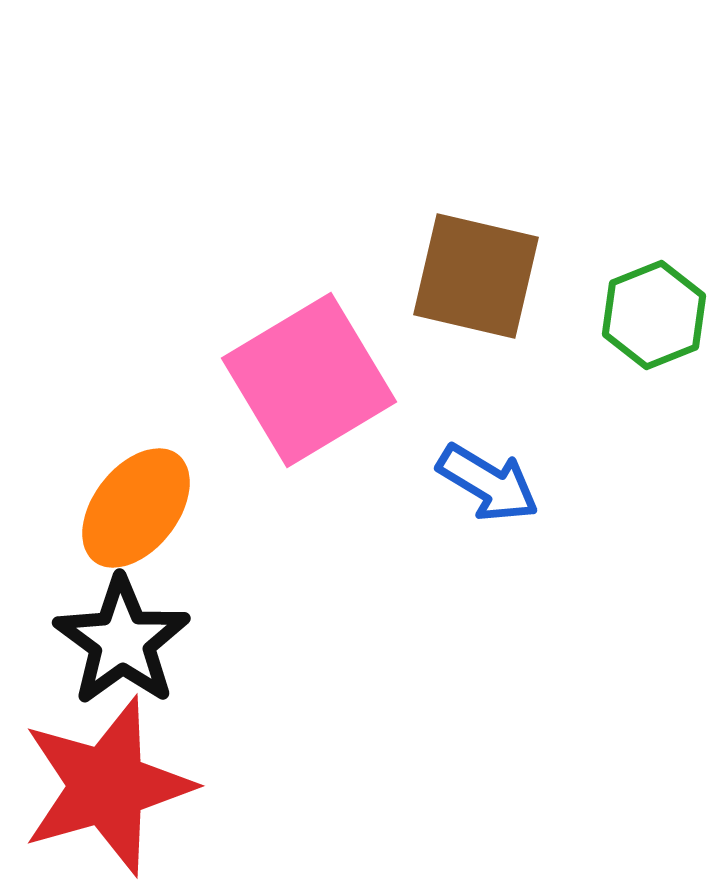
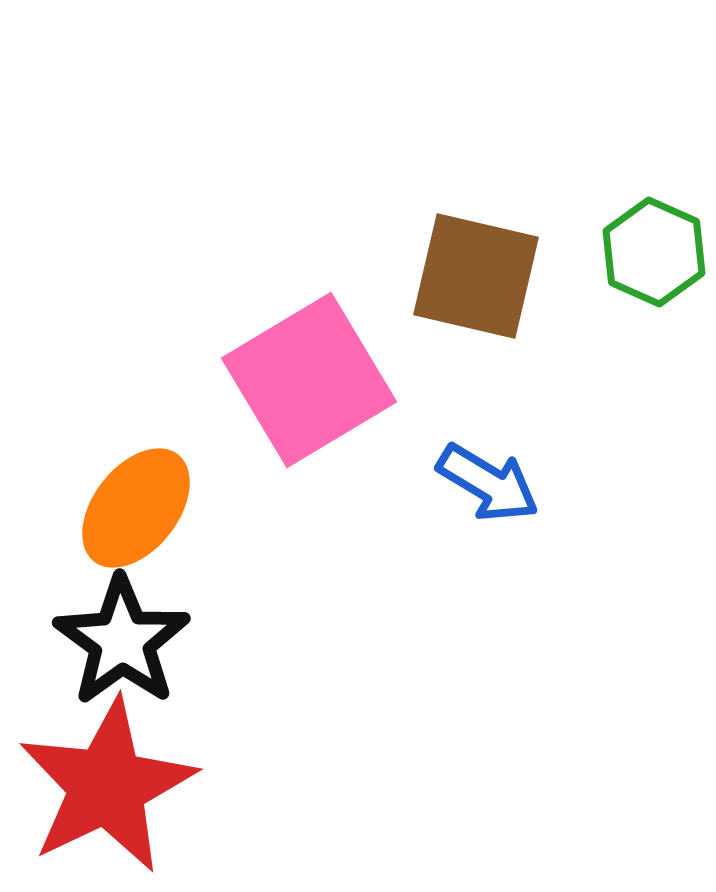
green hexagon: moved 63 px up; rotated 14 degrees counterclockwise
red star: rotated 10 degrees counterclockwise
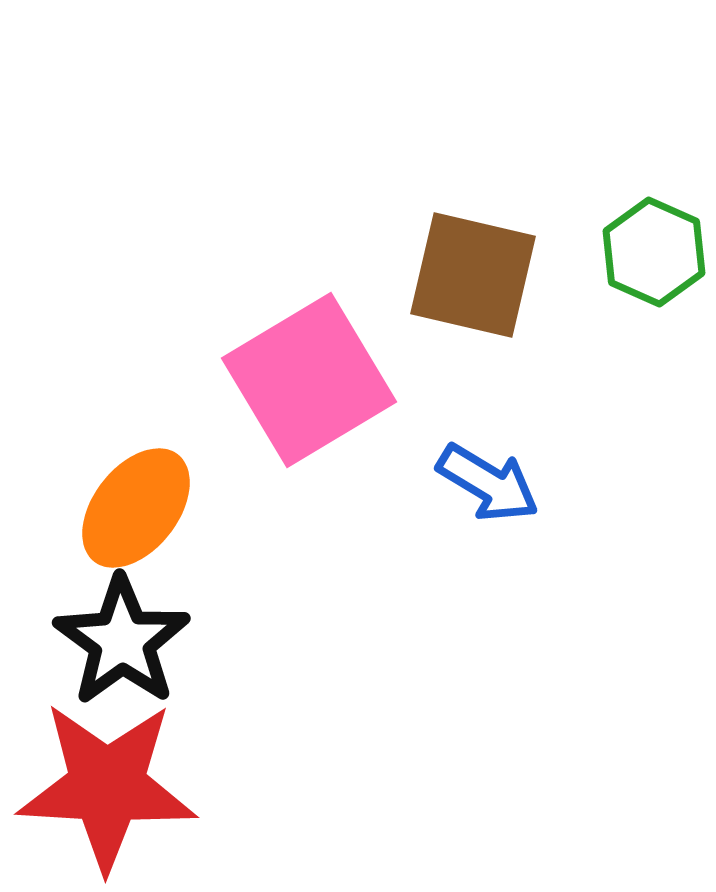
brown square: moved 3 px left, 1 px up
red star: rotated 29 degrees clockwise
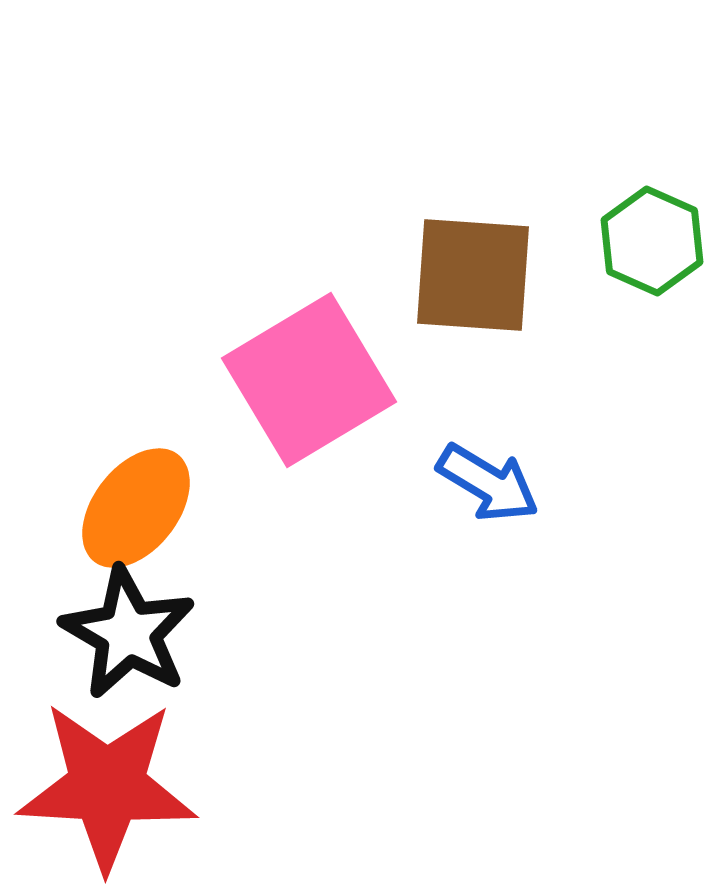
green hexagon: moved 2 px left, 11 px up
brown square: rotated 9 degrees counterclockwise
black star: moved 6 px right, 8 px up; rotated 6 degrees counterclockwise
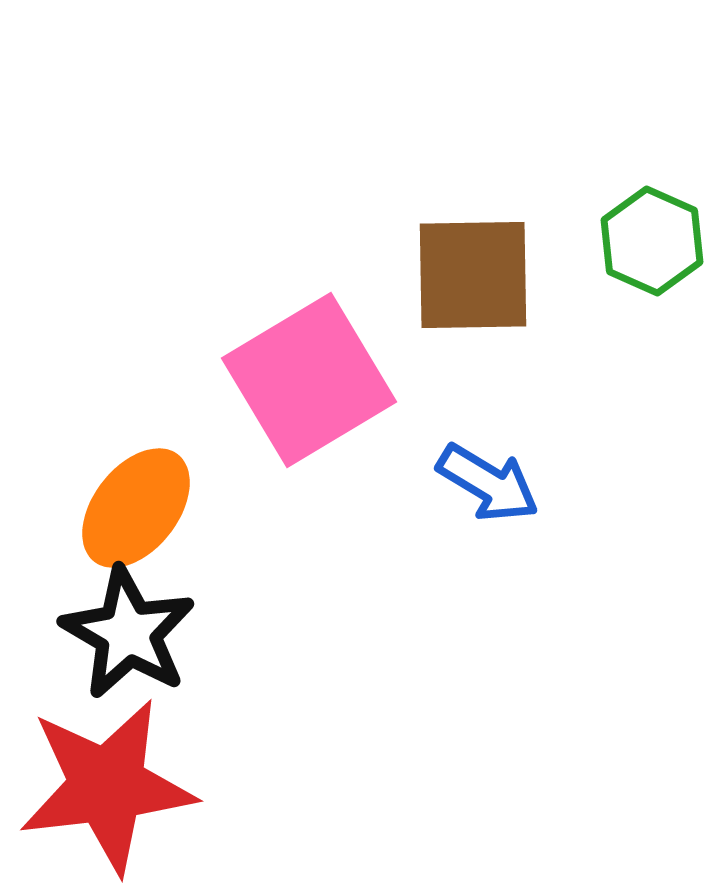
brown square: rotated 5 degrees counterclockwise
red star: rotated 10 degrees counterclockwise
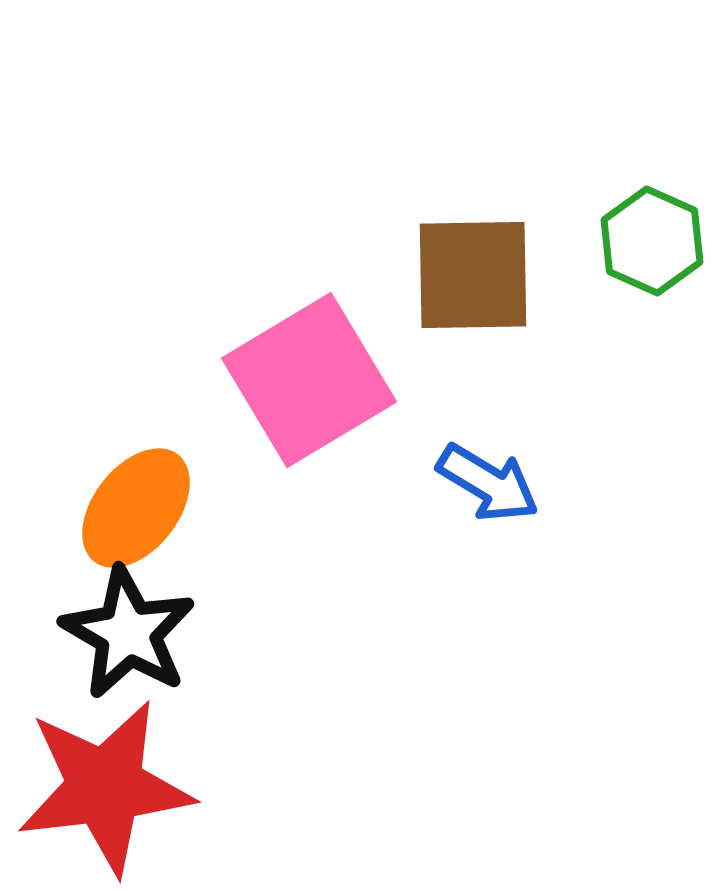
red star: moved 2 px left, 1 px down
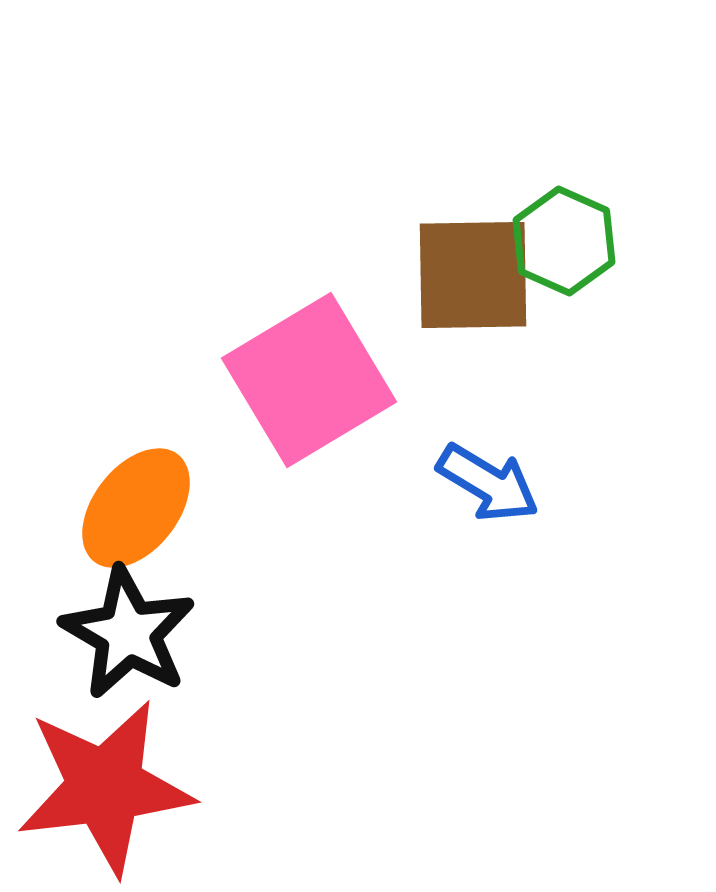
green hexagon: moved 88 px left
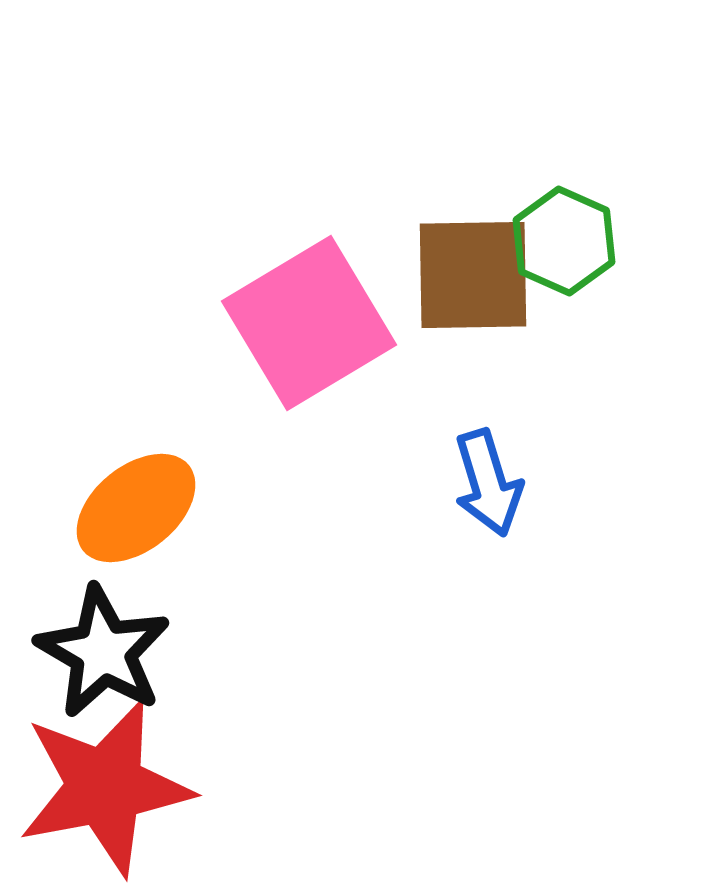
pink square: moved 57 px up
blue arrow: rotated 42 degrees clockwise
orange ellipse: rotated 13 degrees clockwise
black star: moved 25 px left, 19 px down
red star: rotated 4 degrees counterclockwise
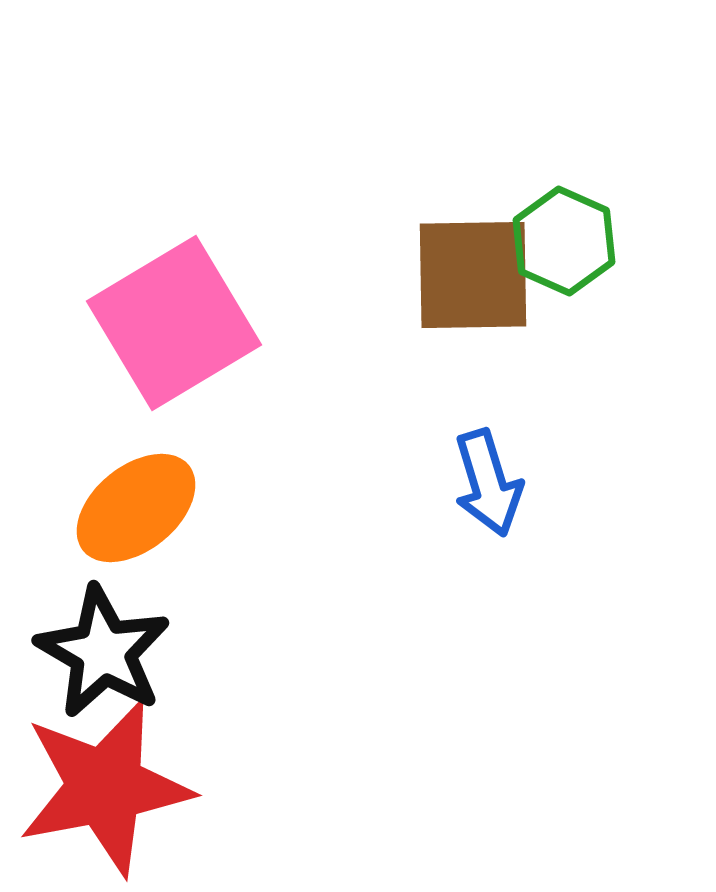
pink square: moved 135 px left
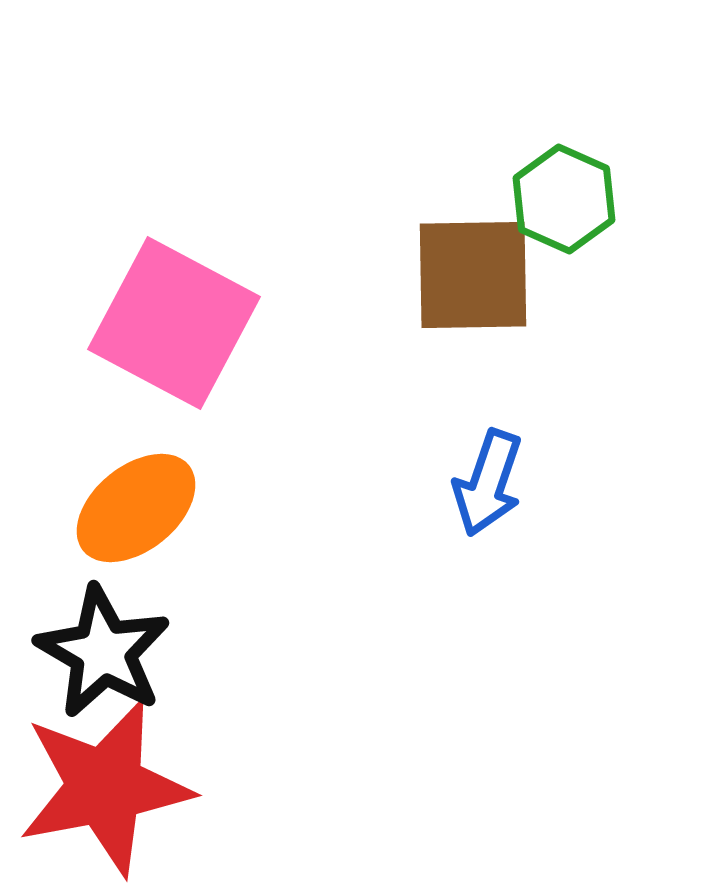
green hexagon: moved 42 px up
pink square: rotated 31 degrees counterclockwise
blue arrow: rotated 36 degrees clockwise
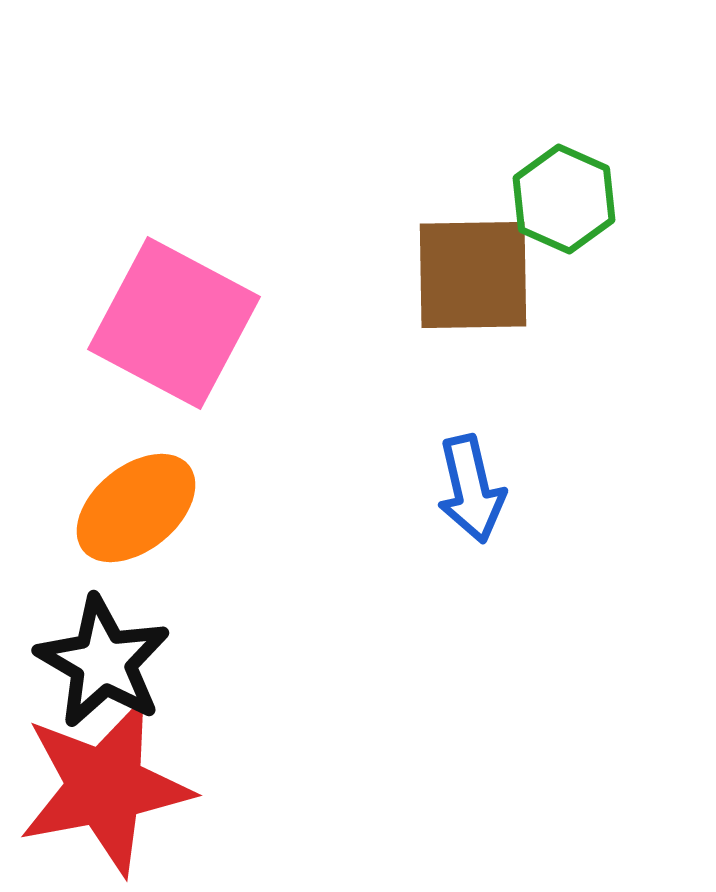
blue arrow: moved 17 px left, 6 px down; rotated 32 degrees counterclockwise
black star: moved 10 px down
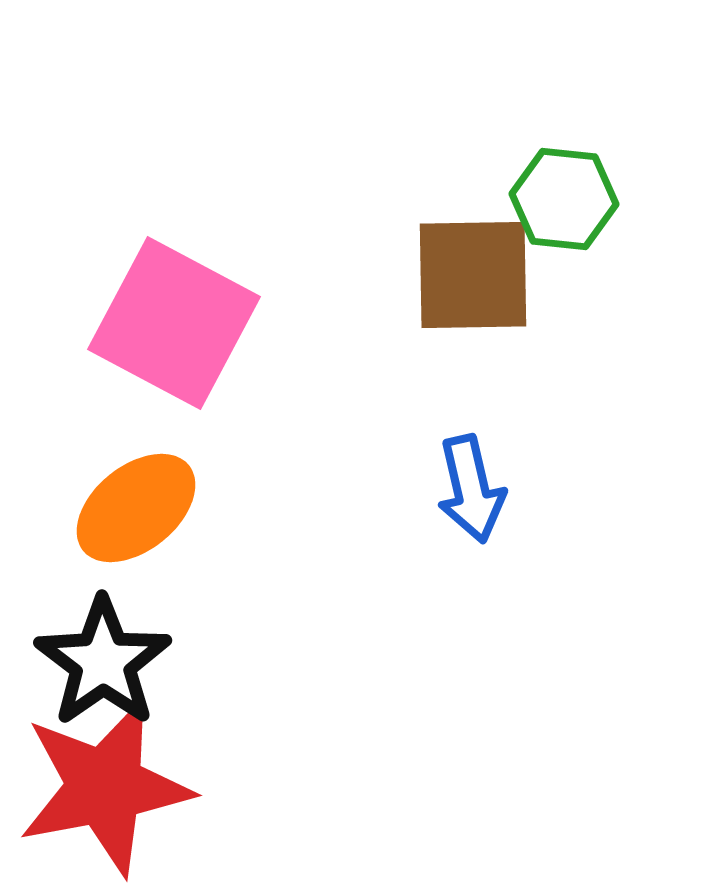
green hexagon: rotated 18 degrees counterclockwise
black star: rotated 7 degrees clockwise
